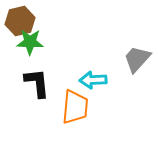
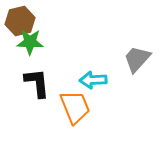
orange trapezoid: rotated 27 degrees counterclockwise
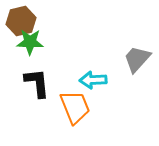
brown hexagon: moved 1 px right
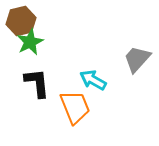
green star: rotated 28 degrees counterclockwise
cyan arrow: rotated 32 degrees clockwise
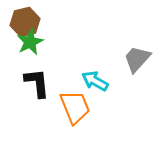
brown hexagon: moved 4 px right, 1 px down
cyan arrow: moved 2 px right, 1 px down
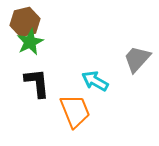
orange trapezoid: moved 4 px down
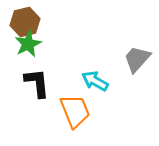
green star: moved 2 px left, 2 px down
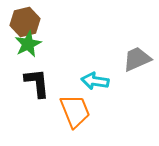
gray trapezoid: rotated 24 degrees clockwise
cyan arrow: rotated 20 degrees counterclockwise
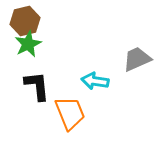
brown hexagon: moved 1 px up
black L-shape: moved 3 px down
orange trapezoid: moved 5 px left, 2 px down
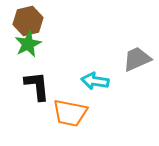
brown hexagon: moved 3 px right
orange trapezoid: rotated 123 degrees clockwise
